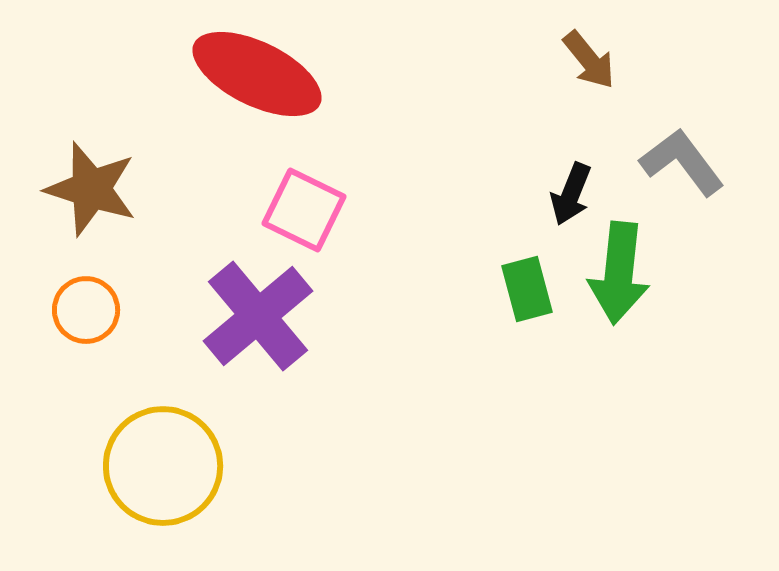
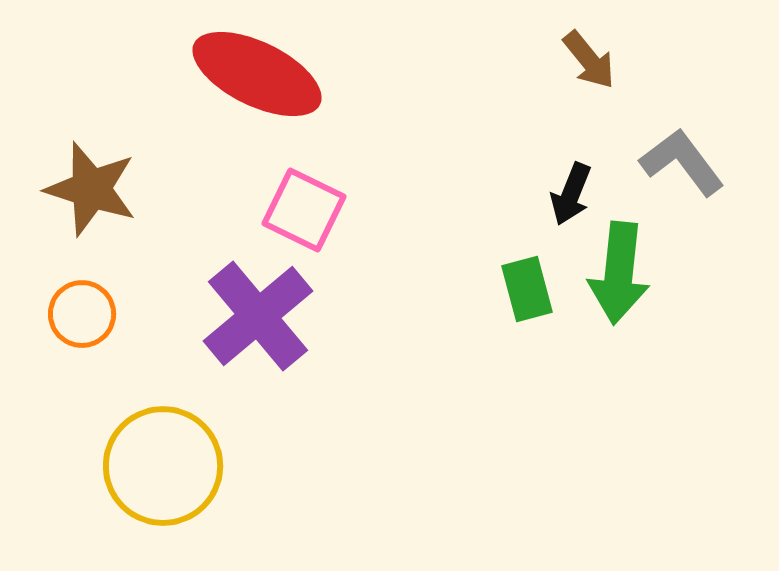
orange circle: moved 4 px left, 4 px down
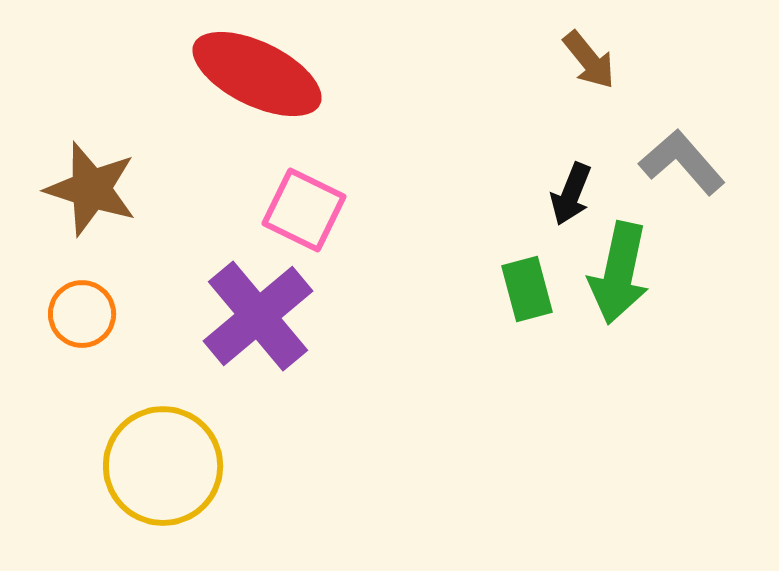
gray L-shape: rotated 4 degrees counterclockwise
green arrow: rotated 6 degrees clockwise
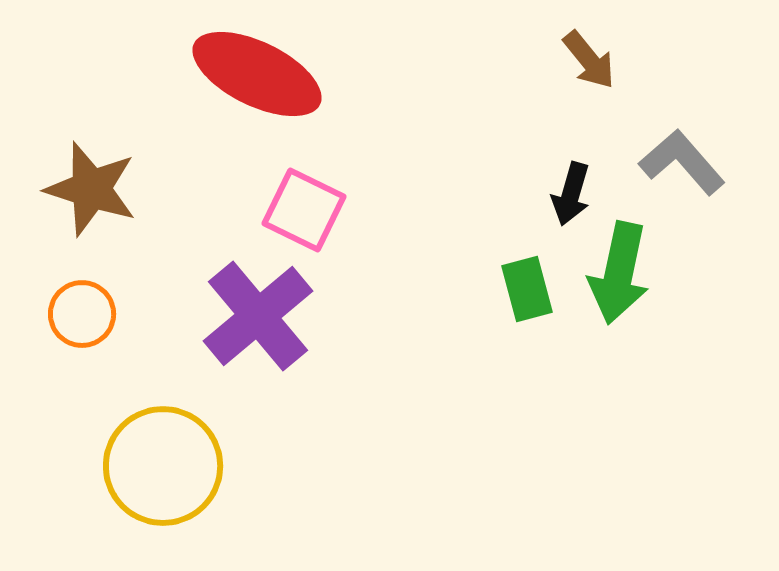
black arrow: rotated 6 degrees counterclockwise
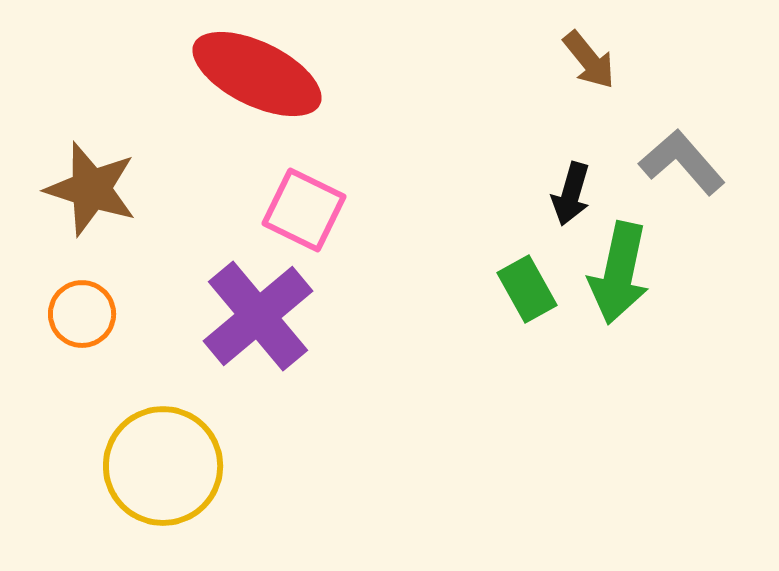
green rectangle: rotated 14 degrees counterclockwise
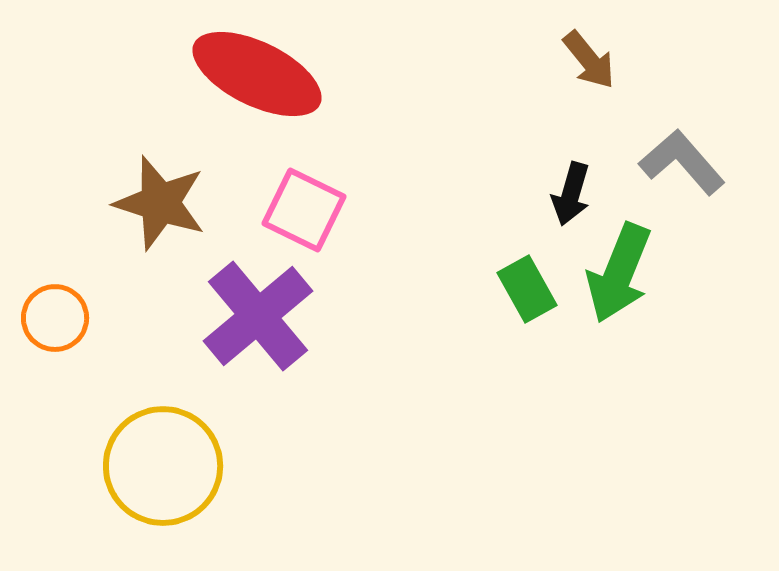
brown star: moved 69 px right, 14 px down
green arrow: rotated 10 degrees clockwise
orange circle: moved 27 px left, 4 px down
